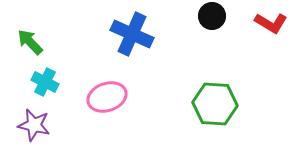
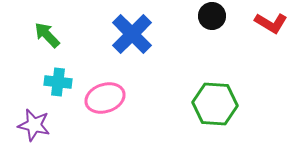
blue cross: rotated 21 degrees clockwise
green arrow: moved 17 px right, 7 px up
cyan cross: moved 13 px right; rotated 20 degrees counterclockwise
pink ellipse: moved 2 px left, 1 px down
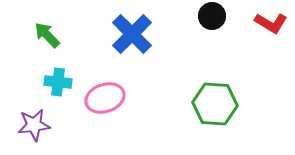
purple star: rotated 20 degrees counterclockwise
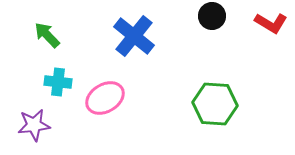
blue cross: moved 2 px right, 2 px down; rotated 6 degrees counterclockwise
pink ellipse: rotated 12 degrees counterclockwise
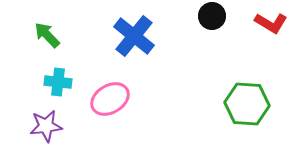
pink ellipse: moved 5 px right, 1 px down
green hexagon: moved 32 px right
purple star: moved 12 px right, 1 px down
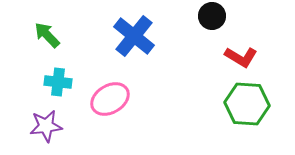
red L-shape: moved 30 px left, 34 px down
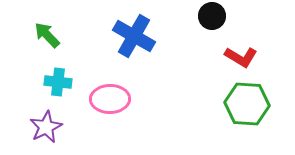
blue cross: rotated 9 degrees counterclockwise
pink ellipse: rotated 30 degrees clockwise
purple star: moved 1 px down; rotated 20 degrees counterclockwise
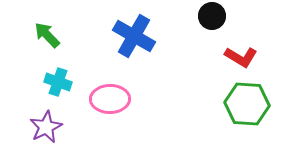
cyan cross: rotated 12 degrees clockwise
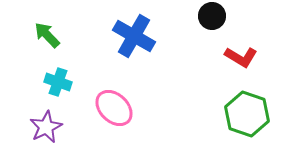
pink ellipse: moved 4 px right, 9 px down; rotated 45 degrees clockwise
green hexagon: moved 10 px down; rotated 15 degrees clockwise
